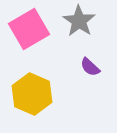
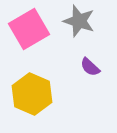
gray star: rotated 16 degrees counterclockwise
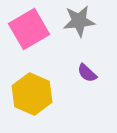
gray star: rotated 24 degrees counterclockwise
purple semicircle: moved 3 px left, 6 px down
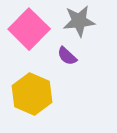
pink square: rotated 15 degrees counterclockwise
purple semicircle: moved 20 px left, 17 px up
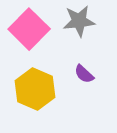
purple semicircle: moved 17 px right, 18 px down
yellow hexagon: moved 3 px right, 5 px up
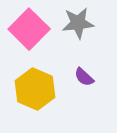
gray star: moved 1 px left, 2 px down
purple semicircle: moved 3 px down
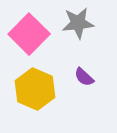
pink square: moved 5 px down
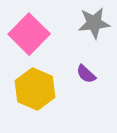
gray star: moved 16 px right
purple semicircle: moved 2 px right, 3 px up
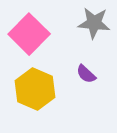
gray star: rotated 12 degrees clockwise
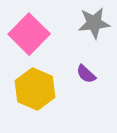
gray star: rotated 12 degrees counterclockwise
